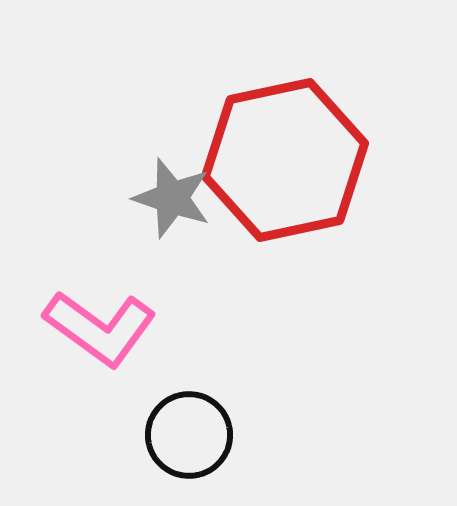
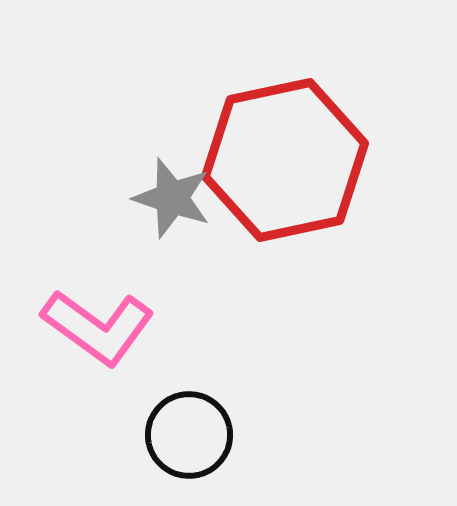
pink L-shape: moved 2 px left, 1 px up
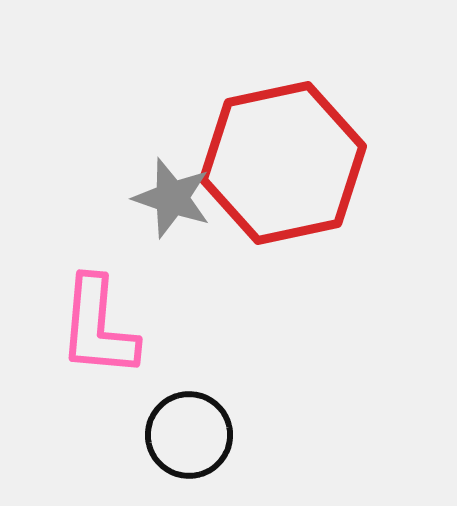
red hexagon: moved 2 px left, 3 px down
pink L-shape: rotated 59 degrees clockwise
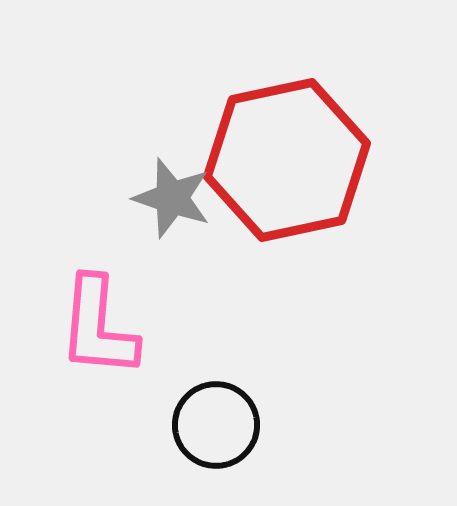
red hexagon: moved 4 px right, 3 px up
black circle: moved 27 px right, 10 px up
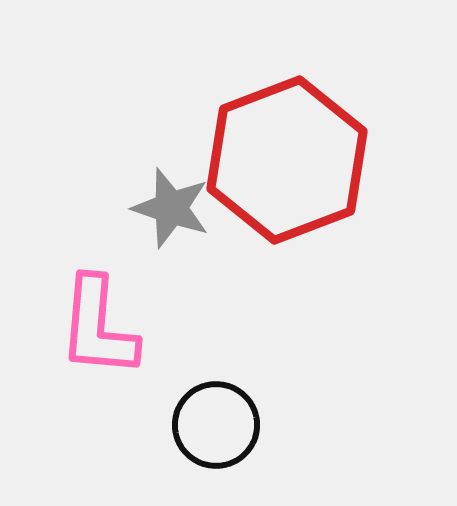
red hexagon: rotated 9 degrees counterclockwise
gray star: moved 1 px left, 10 px down
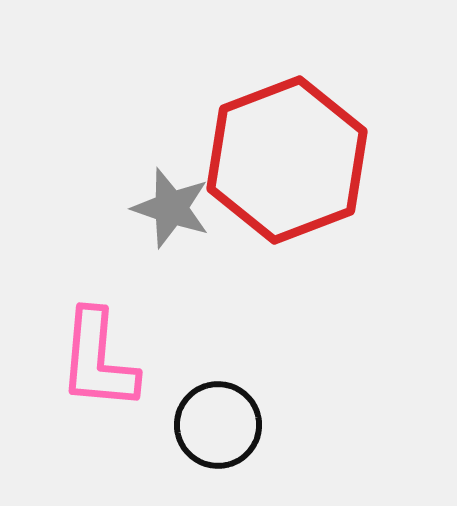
pink L-shape: moved 33 px down
black circle: moved 2 px right
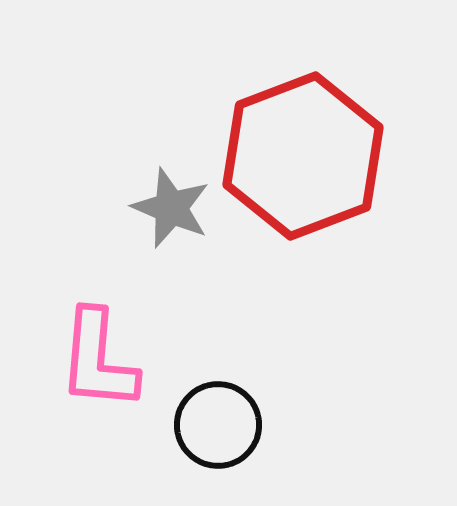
red hexagon: moved 16 px right, 4 px up
gray star: rotated 4 degrees clockwise
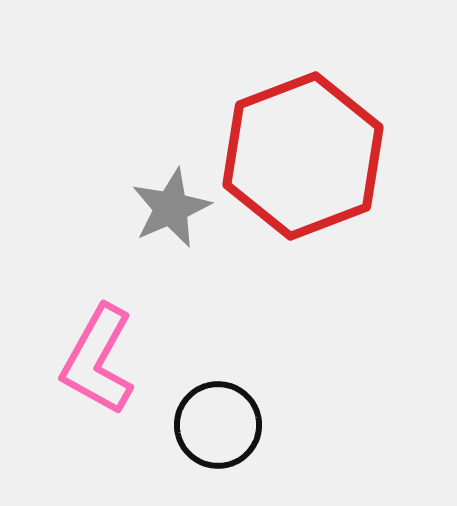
gray star: rotated 26 degrees clockwise
pink L-shape: rotated 24 degrees clockwise
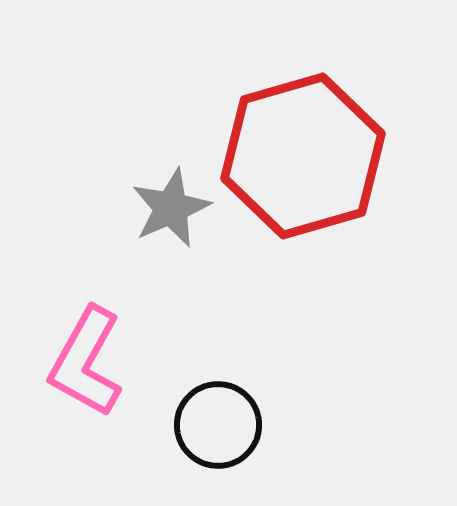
red hexagon: rotated 5 degrees clockwise
pink L-shape: moved 12 px left, 2 px down
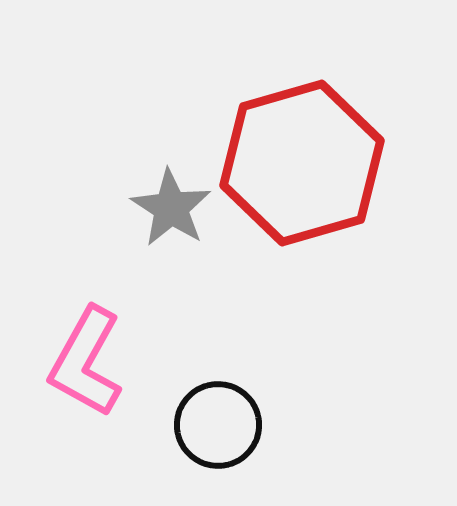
red hexagon: moved 1 px left, 7 px down
gray star: rotated 16 degrees counterclockwise
